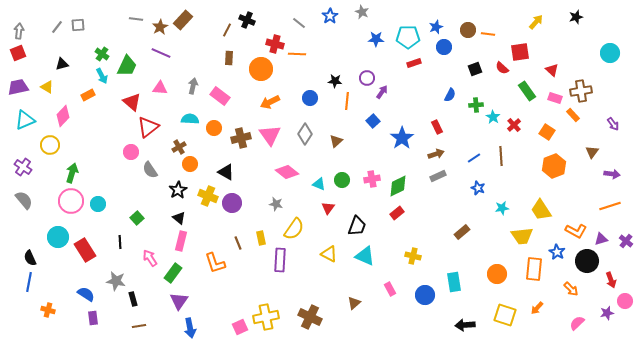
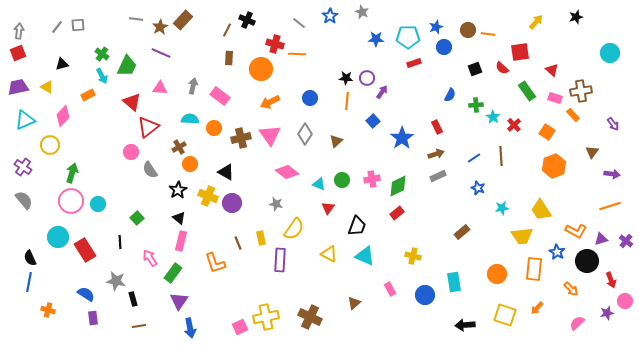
black star at (335, 81): moved 11 px right, 3 px up
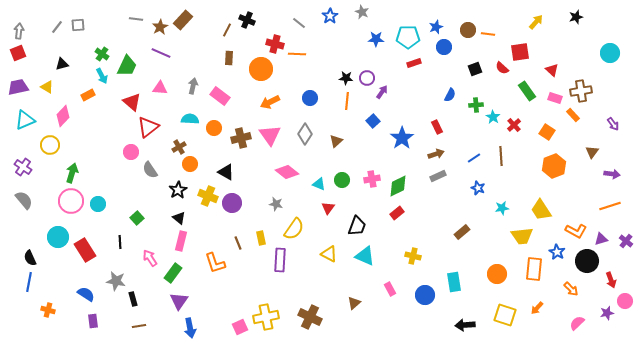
purple rectangle at (93, 318): moved 3 px down
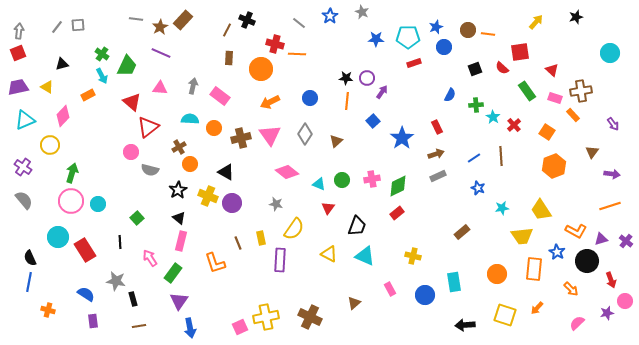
gray semicircle at (150, 170): rotated 42 degrees counterclockwise
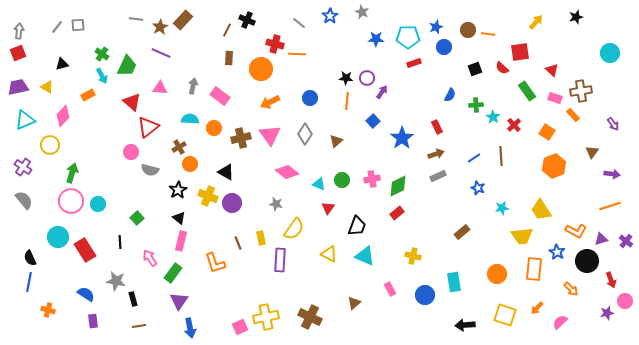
pink semicircle at (577, 323): moved 17 px left, 1 px up
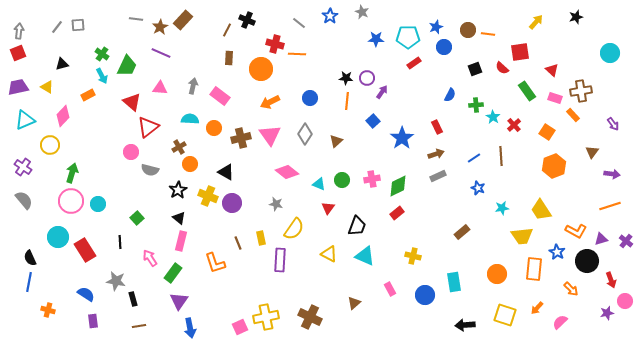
red rectangle at (414, 63): rotated 16 degrees counterclockwise
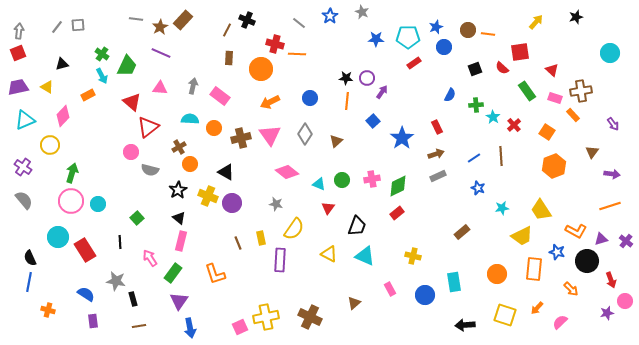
yellow trapezoid at (522, 236): rotated 20 degrees counterclockwise
blue star at (557, 252): rotated 14 degrees counterclockwise
orange L-shape at (215, 263): moved 11 px down
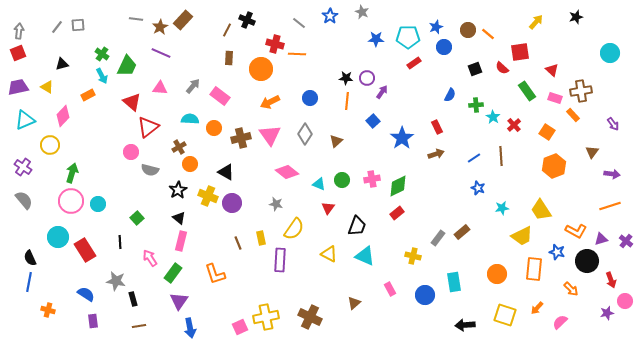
orange line at (488, 34): rotated 32 degrees clockwise
gray arrow at (193, 86): rotated 28 degrees clockwise
gray rectangle at (438, 176): moved 62 px down; rotated 28 degrees counterclockwise
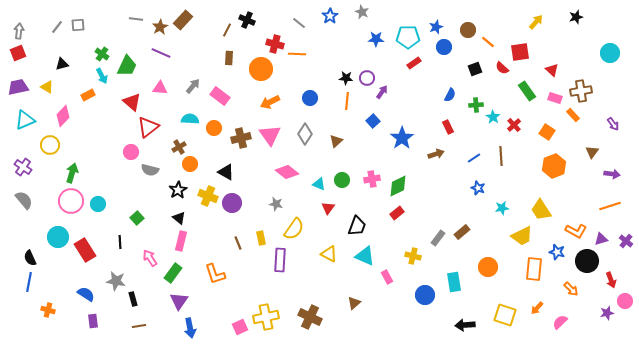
orange line at (488, 34): moved 8 px down
red rectangle at (437, 127): moved 11 px right
orange circle at (497, 274): moved 9 px left, 7 px up
pink rectangle at (390, 289): moved 3 px left, 12 px up
